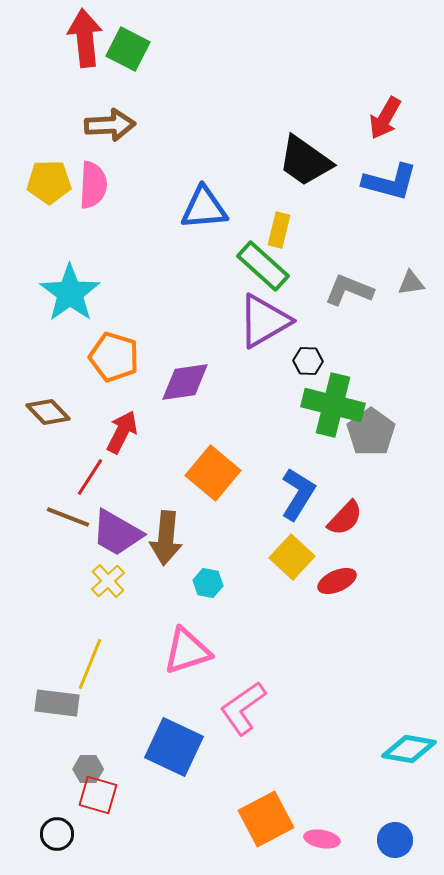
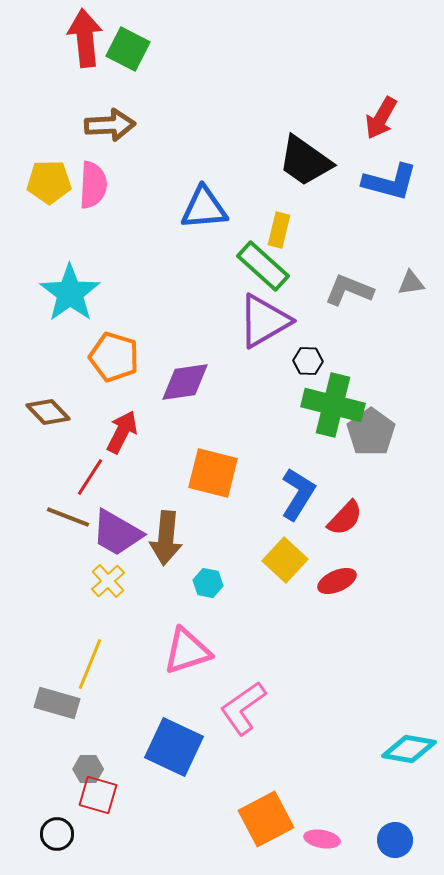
red arrow at (385, 118): moved 4 px left
orange square at (213, 473): rotated 26 degrees counterclockwise
yellow square at (292, 557): moved 7 px left, 3 px down
gray rectangle at (57, 703): rotated 9 degrees clockwise
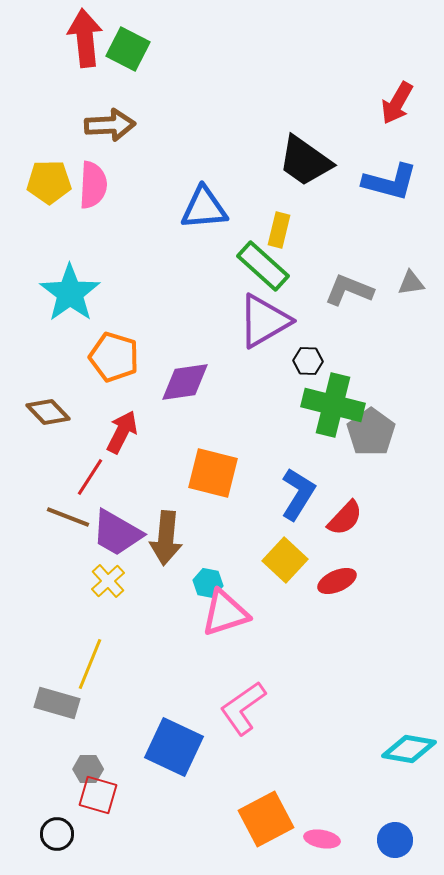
red arrow at (381, 118): moved 16 px right, 15 px up
pink triangle at (187, 651): moved 38 px right, 38 px up
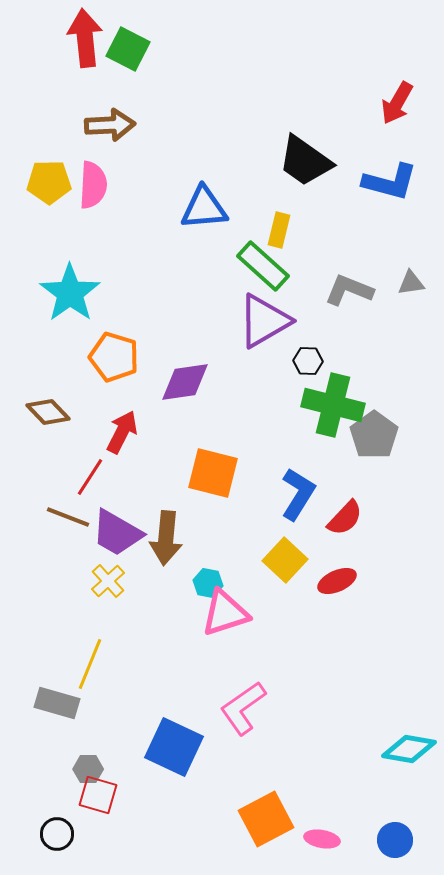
gray pentagon at (371, 432): moved 3 px right, 3 px down
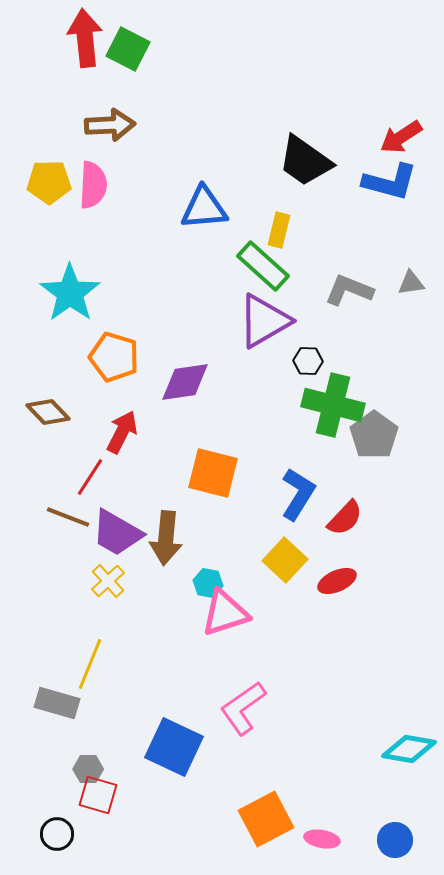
red arrow at (397, 103): moved 4 px right, 34 px down; rotated 27 degrees clockwise
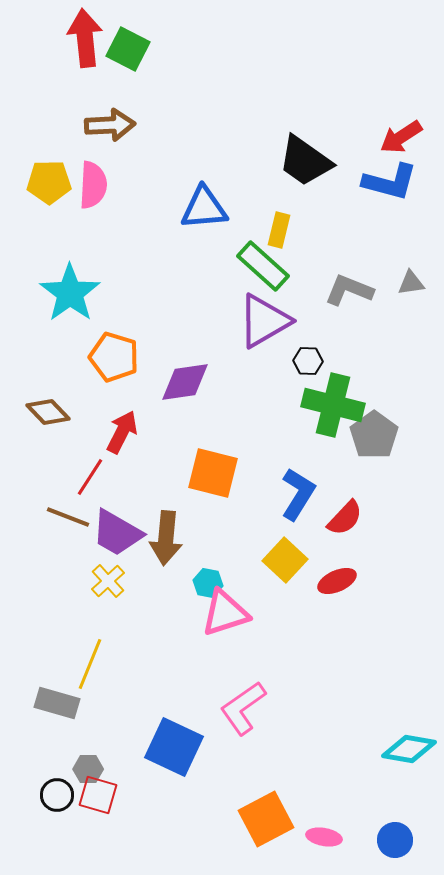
black circle at (57, 834): moved 39 px up
pink ellipse at (322, 839): moved 2 px right, 2 px up
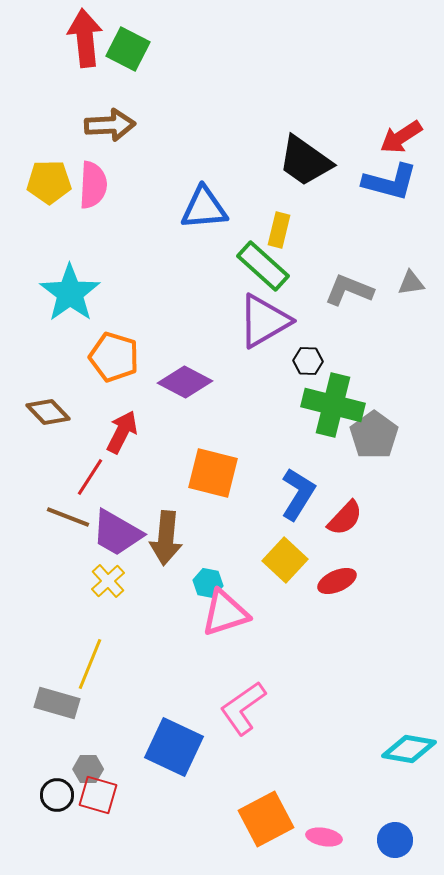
purple diamond at (185, 382): rotated 36 degrees clockwise
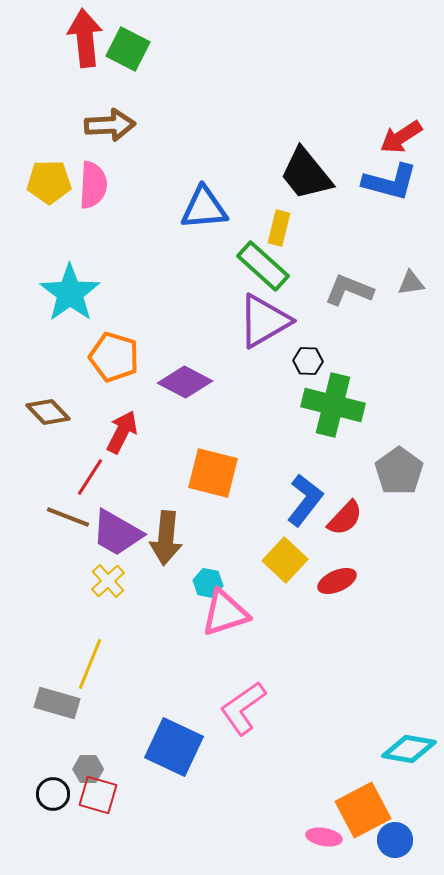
black trapezoid at (305, 161): moved 1 px right, 13 px down; rotated 16 degrees clockwise
yellow rectangle at (279, 230): moved 2 px up
gray pentagon at (374, 435): moved 25 px right, 36 px down
blue L-shape at (298, 494): moved 7 px right, 6 px down; rotated 6 degrees clockwise
black circle at (57, 795): moved 4 px left, 1 px up
orange square at (266, 819): moved 97 px right, 9 px up
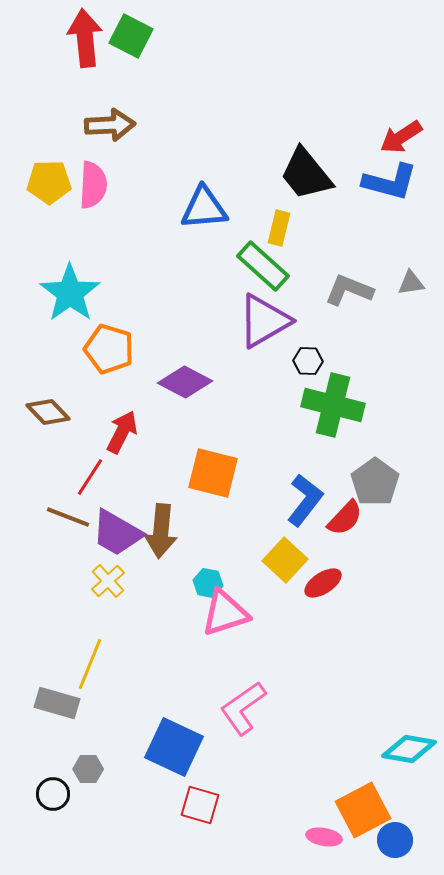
green square at (128, 49): moved 3 px right, 13 px up
orange pentagon at (114, 357): moved 5 px left, 8 px up
gray pentagon at (399, 471): moved 24 px left, 11 px down
brown arrow at (166, 538): moved 5 px left, 7 px up
red ellipse at (337, 581): moved 14 px left, 2 px down; rotated 9 degrees counterclockwise
red square at (98, 795): moved 102 px right, 10 px down
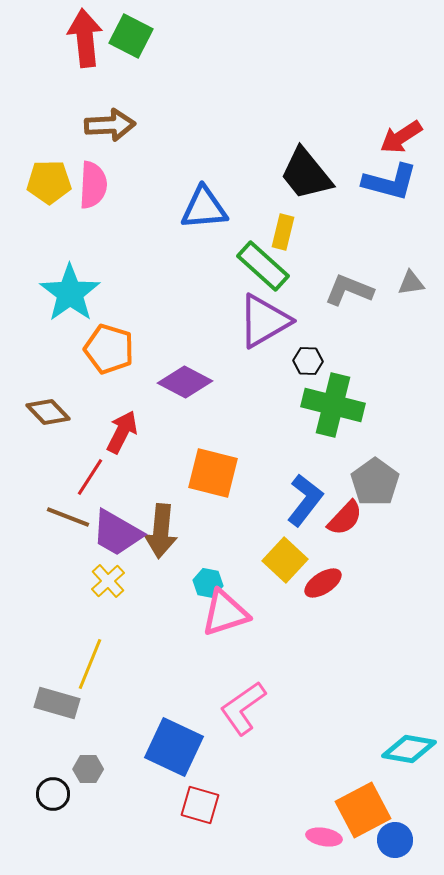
yellow rectangle at (279, 228): moved 4 px right, 4 px down
